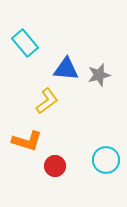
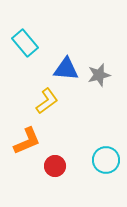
orange L-shape: rotated 40 degrees counterclockwise
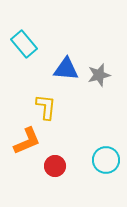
cyan rectangle: moved 1 px left, 1 px down
yellow L-shape: moved 1 px left, 6 px down; rotated 48 degrees counterclockwise
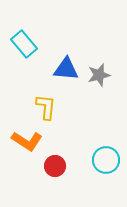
orange L-shape: rotated 56 degrees clockwise
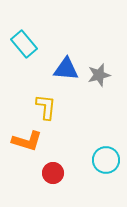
orange L-shape: rotated 16 degrees counterclockwise
red circle: moved 2 px left, 7 px down
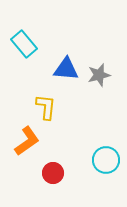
orange L-shape: rotated 52 degrees counterclockwise
